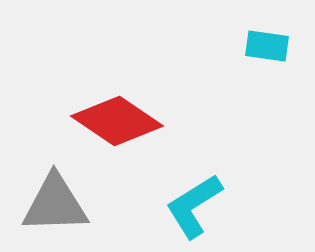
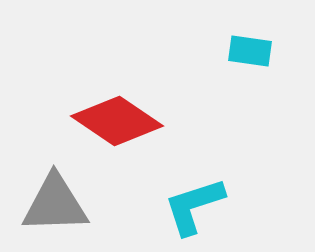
cyan rectangle: moved 17 px left, 5 px down
cyan L-shape: rotated 14 degrees clockwise
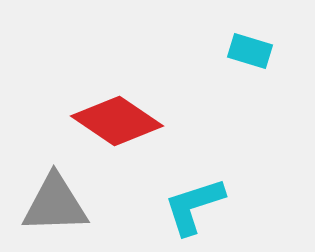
cyan rectangle: rotated 9 degrees clockwise
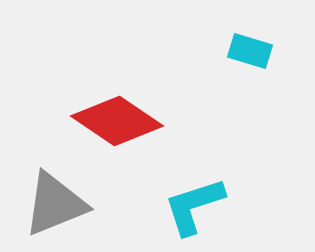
gray triangle: rotated 20 degrees counterclockwise
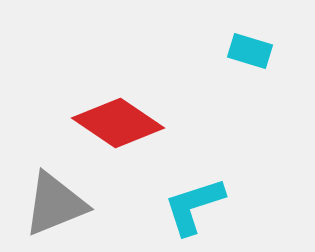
red diamond: moved 1 px right, 2 px down
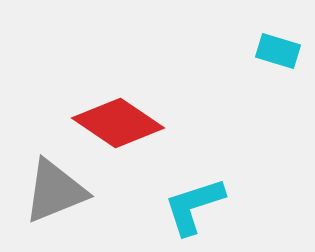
cyan rectangle: moved 28 px right
gray triangle: moved 13 px up
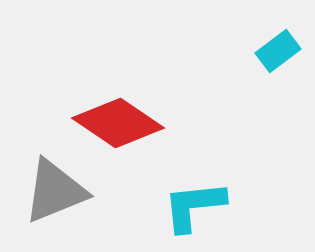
cyan rectangle: rotated 54 degrees counterclockwise
cyan L-shape: rotated 12 degrees clockwise
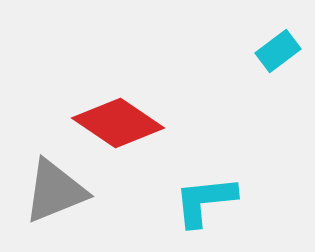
cyan L-shape: moved 11 px right, 5 px up
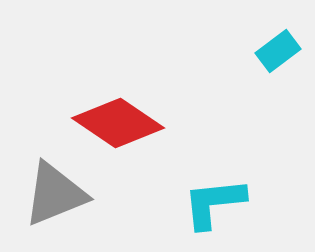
gray triangle: moved 3 px down
cyan L-shape: moved 9 px right, 2 px down
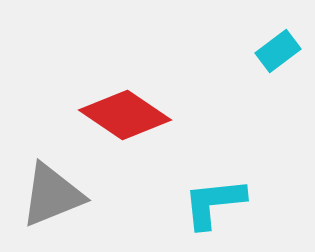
red diamond: moved 7 px right, 8 px up
gray triangle: moved 3 px left, 1 px down
